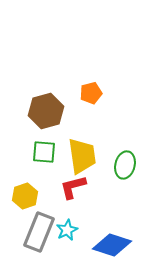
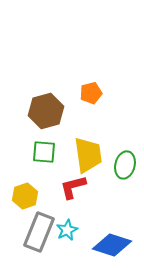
yellow trapezoid: moved 6 px right, 1 px up
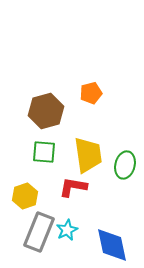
red L-shape: rotated 24 degrees clockwise
blue diamond: rotated 60 degrees clockwise
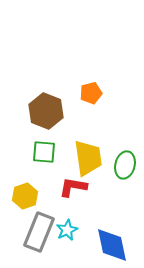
brown hexagon: rotated 24 degrees counterclockwise
yellow trapezoid: moved 3 px down
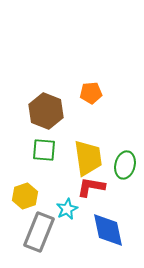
orange pentagon: rotated 10 degrees clockwise
green square: moved 2 px up
red L-shape: moved 18 px right
cyan star: moved 21 px up
blue diamond: moved 4 px left, 15 px up
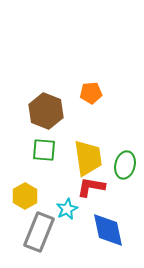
yellow hexagon: rotated 10 degrees counterclockwise
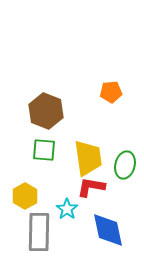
orange pentagon: moved 20 px right, 1 px up
cyan star: rotated 10 degrees counterclockwise
gray rectangle: rotated 21 degrees counterclockwise
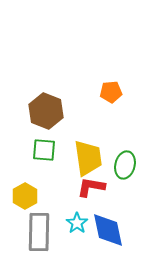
cyan star: moved 10 px right, 14 px down
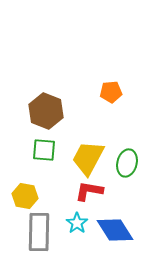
yellow trapezoid: rotated 144 degrees counterclockwise
green ellipse: moved 2 px right, 2 px up
red L-shape: moved 2 px left, 4 px down
yellow hexagon: rotated 20 degrees counterclockwise
blue diamond: moved 7 px right; rotated 21 degrees counterclockwise
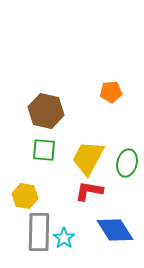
brown hexagon: rotated 8 degrees counterclockwise
cyan star: moved 13 px left, 15 px down
